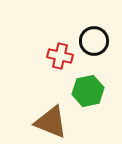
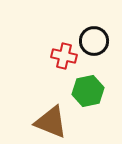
red cross: moved 4 px right
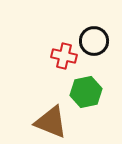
green hexagon: moved 2 px left, 1 px down
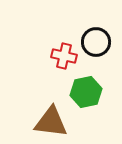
black circle: moved 2 px right, 1 px down
brown triangle: rotated 15 degrees counterclockwise
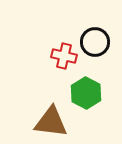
black circle: moved 1 px left
green hexagon: moved 1 px down; rotated 20 degrees counterclockwise
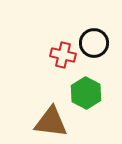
black circle: moved 1 px left, 1 px down
red cross: moved 1 px left, 1 px up
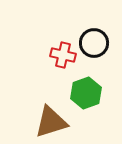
green hexagon: rotated 12 degrees clockwise
brown triangle: rotated 24 degrees counterclockwise
